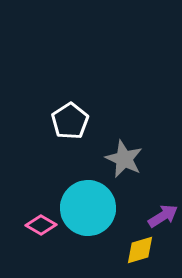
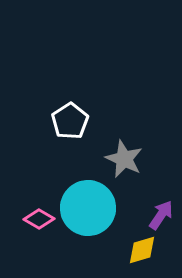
purple arrow: moved 2 px left, 1 px up; rotated 24 degrees counterclockwise
pink diamond: moved 2 px left, 6 px up
yellow diamond: moved 2 px right
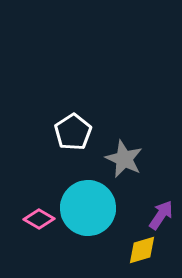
white pentagon: moved 3 px right, 11 px down
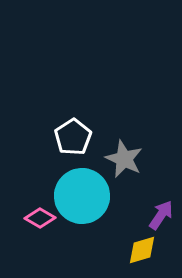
white pentagon: moved 5 px down
cyan circle: moved 6 px left, 12 px up
pink diamond: moved 1 px right, 1 px up
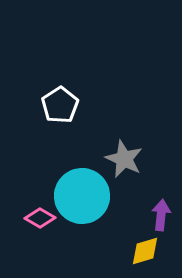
white pentagon: moved 13 px left, 32 px up
purple arrow: rotated 28 degrees counterclockwise
yellow diamond: moved 3 px right, 1 px down
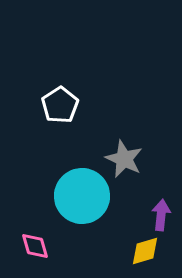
pink diamond: moved 5 px left, 28 px down; rotated 44 degrees clockwise
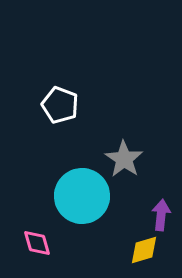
white pentagon: rotated 18 degrees counterclockwise
gray star: rotated 9 degrees clockwise
pink diamond: moved 2 px right, 3 px up
yellow diamond: moved 1 px left, 1 px up
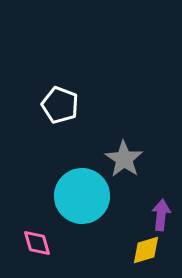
yellow diamond: moved 2 px right
